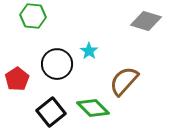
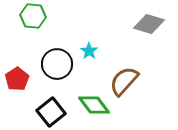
gray diamond: moved 3 px right, 3 px down
green diamond: moved 1 px right, 3 px up; rotated 8 degrees clockwise
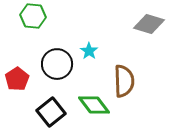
brown semicircle: rotated 136 degrees clockwise
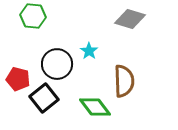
gray diamond: moved 19 px left, 5 px up
red pentagon: moved 1 px right; rotated 25 degrees counterclockwise
green diamond: moved 1 px right, 2 px down
black square: moved 7 px left, 14 px up
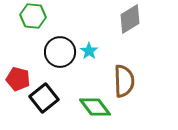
gray diamond: rotated 48 degrees counterclockwise
black circle: moved 3 px right, 12 px up
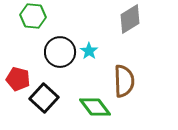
black square: rotated 8 degrees counterclockwise
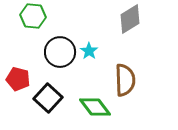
brown semicircle: moved 1 px right, 1 px up
black square: moved 4 px right
